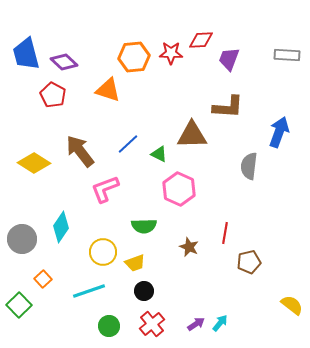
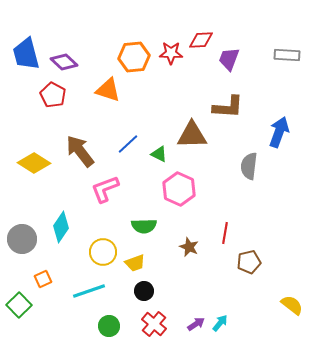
orange square: rotated 18 degrees clockwise
red cross: moved 2 px right; rotated 10 degrees counterclockwise
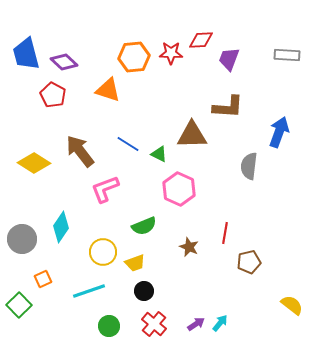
blue line: rotated 75 degrees clockwise
green semicircle: rotated 20 degrees counterclockwise
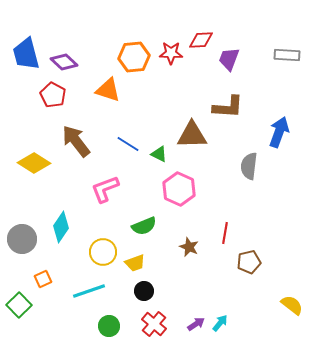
brown arrow: moved 4 px left, 10 px up
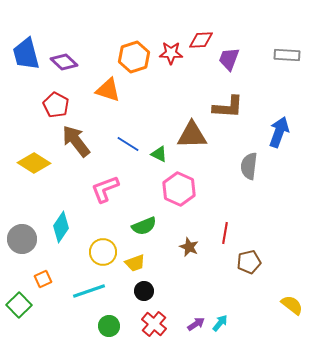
orange hexagon: rotated 12 degrees counterclockwise
red pentagon: moved 3 px right, 10 px down
